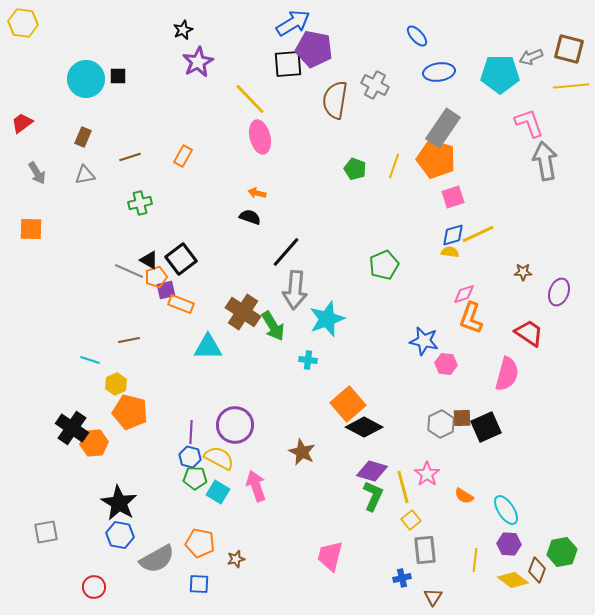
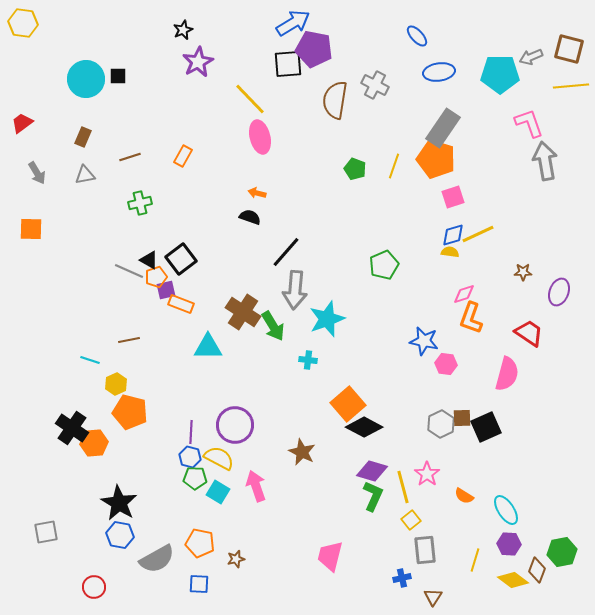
yellow line at (475, 560): rotated 10 degrees clockwise
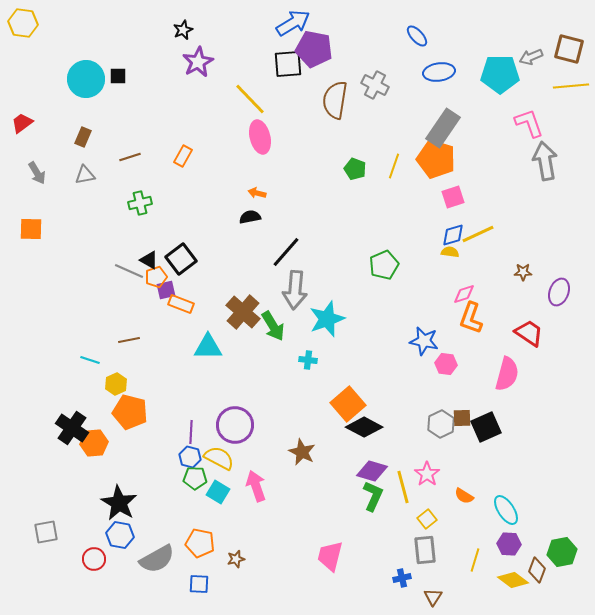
black semicircle at (250, 217): rotated 30 degrees counterclockwise
brown cross at (243, 312): rotated 8 degrees clockwise
yellow square at (411, 520): moved 16 px right, 1 px up
red circle at (94, 587): moved 28 px up
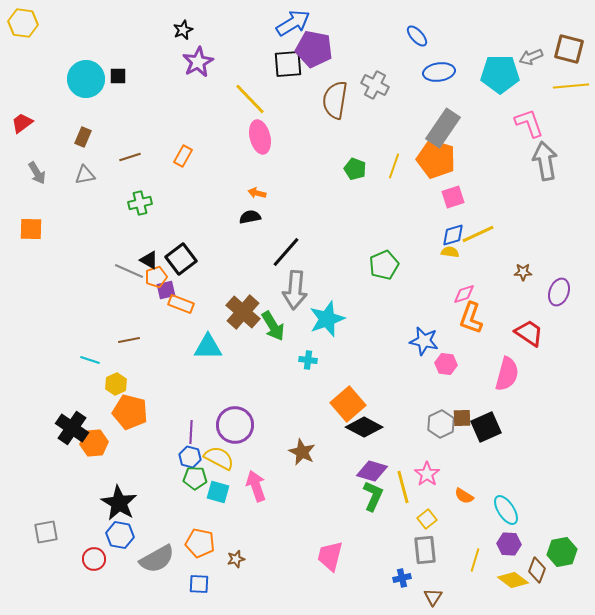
cyan square at (218, 492): rotated 15 degrees counterclockwise
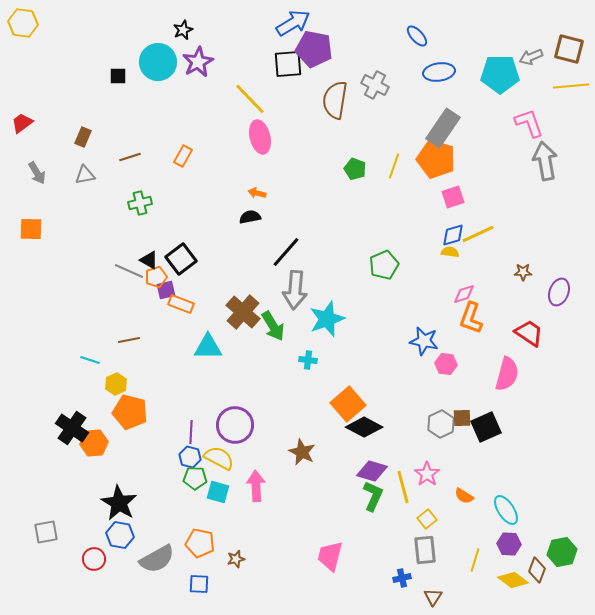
cyan circle at (86, 79): moved 72 px right, 17 px up
pink arrow at (256, 486): rotated 16 degrees clockwise
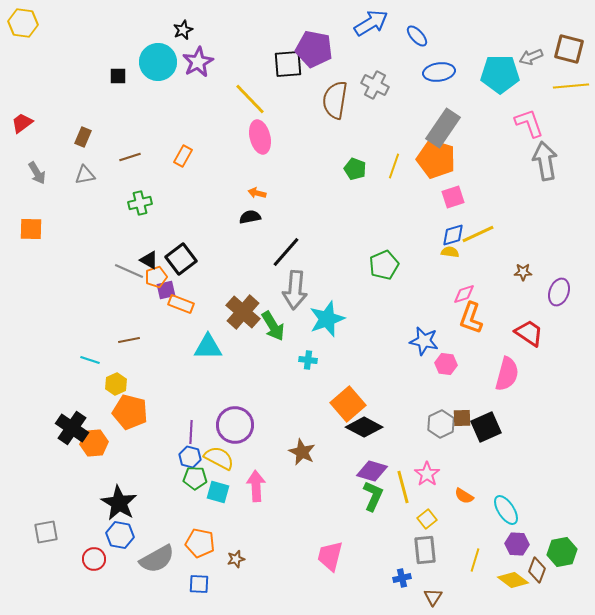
blue arrow at (293, 23): moved 78 px right
purple hexagon at (509, 544): moved 8 px right
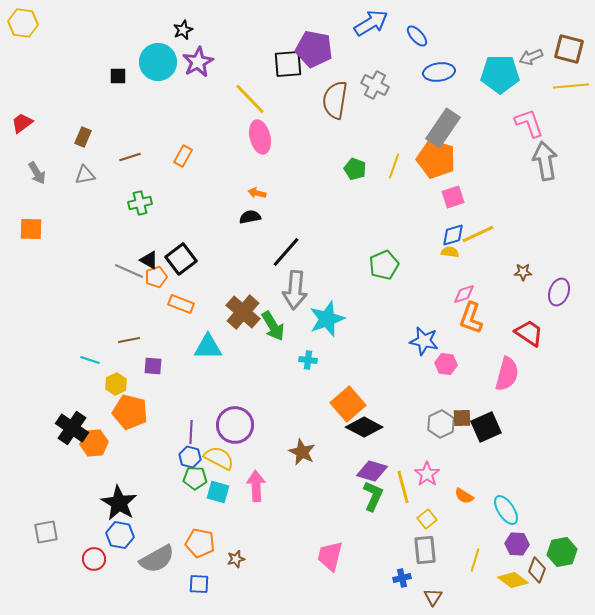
purple square at (166, 290): moved 13 px left, 76 px down; rotated 18 degrees clockwise
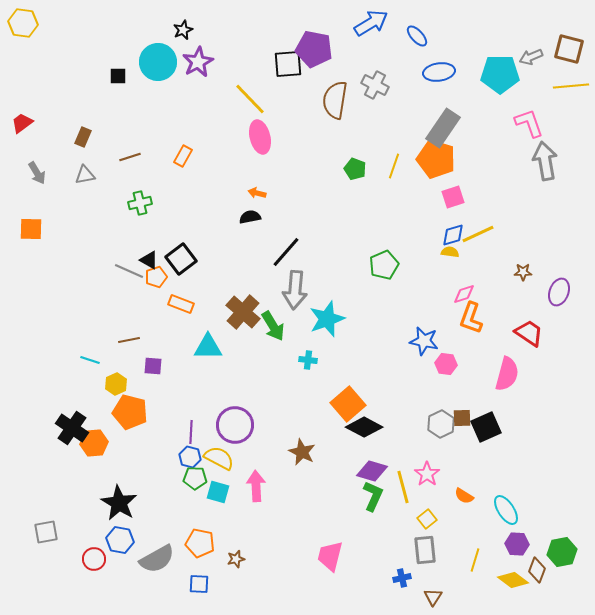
blue hexagon at (120, 535): moved 5 px down
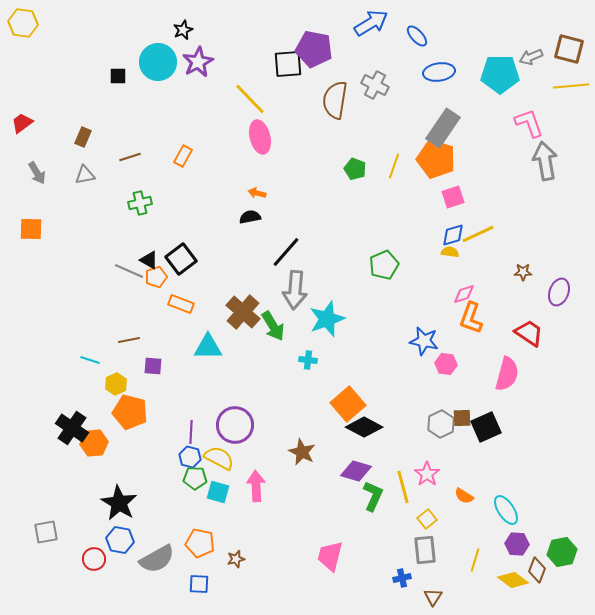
purple diamond at (372, 471): moved 16 px left
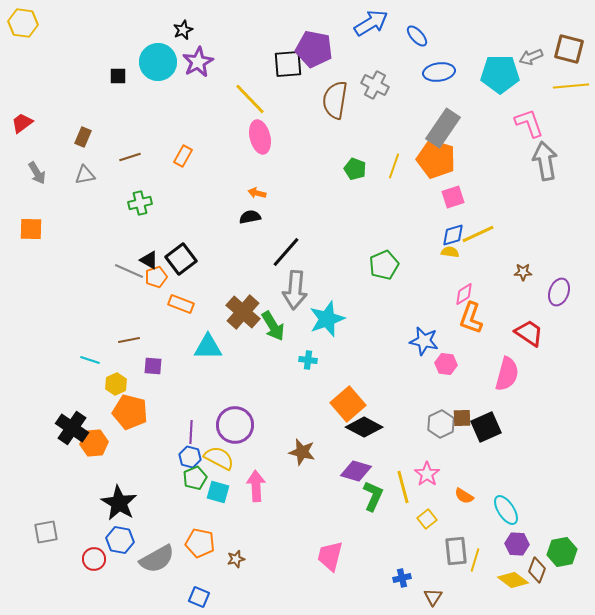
pink diamond at (464, 294): rotated 15 degrees counterclockwise
brown star at (302, 452): rotated 12 degrees counterclockwise
green pentagon at (195, 478): rotated 25 degrees counterclockwise
gray rectangle at (425, 550): moved 31 px right, 1 px down
blue square at (199, 584): moved 13 px down; rotated 20 degrees clockwise
